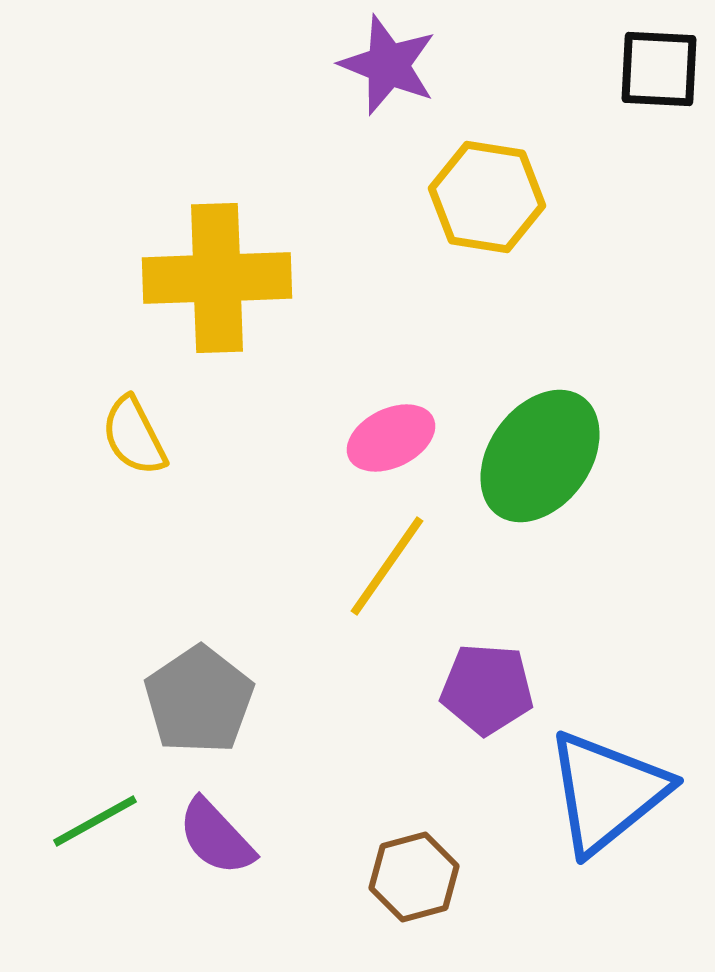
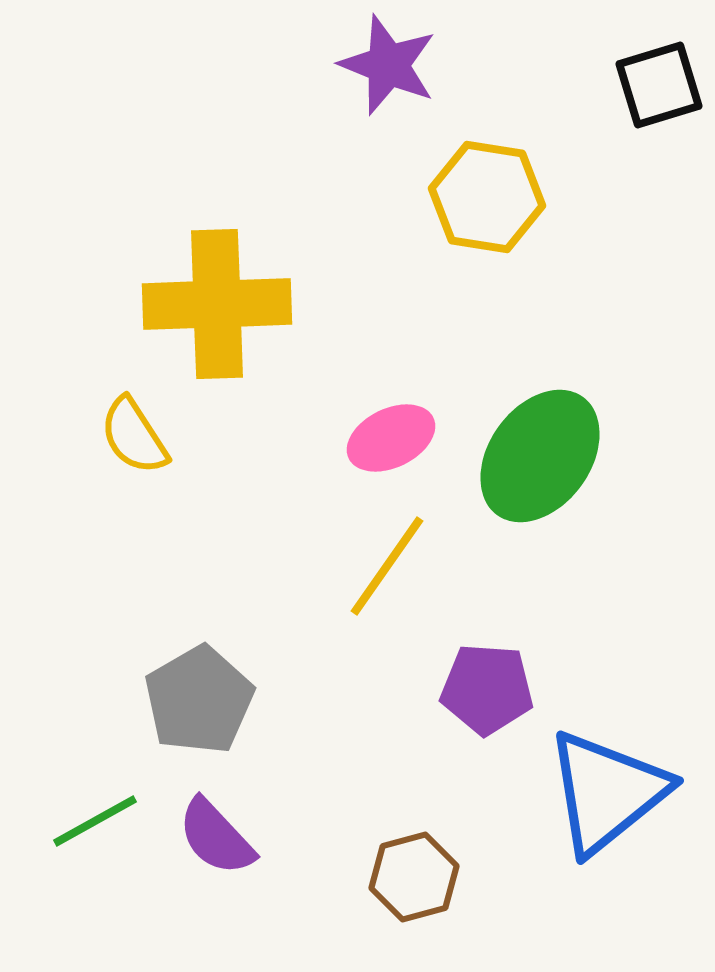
black square: moved 16 px down; rotated 20 degrees counterclockwise
yellow cross: moved 26 px down
yellow semicircle: rotated 6 degrees counterclockwise
gray pentagon: rotated 4 degrees clockwise
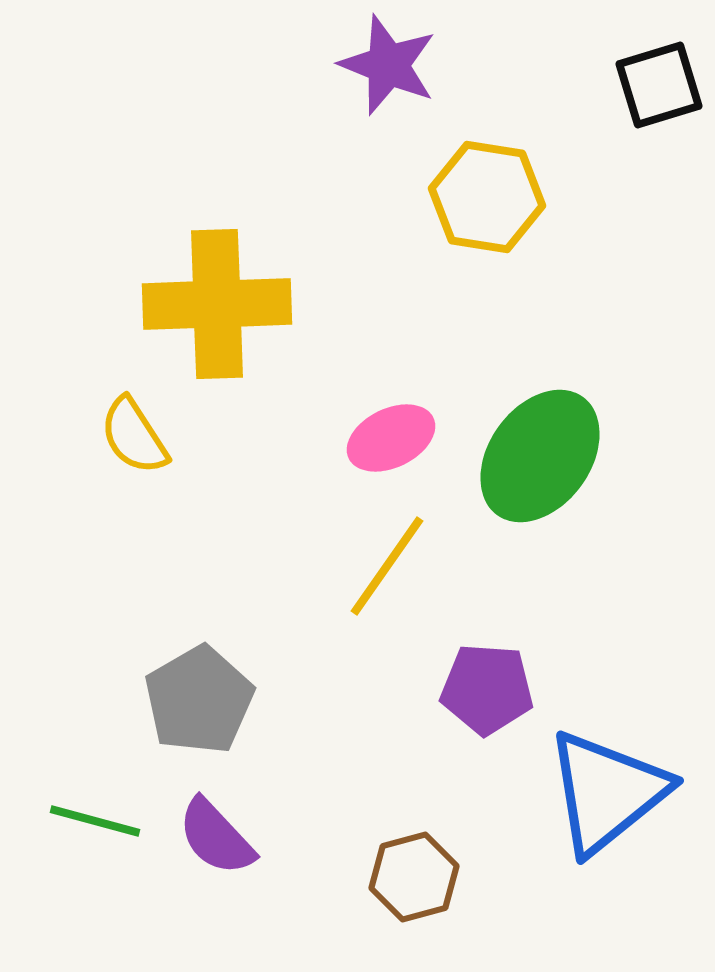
green line: rotated 44 degrees clockwise
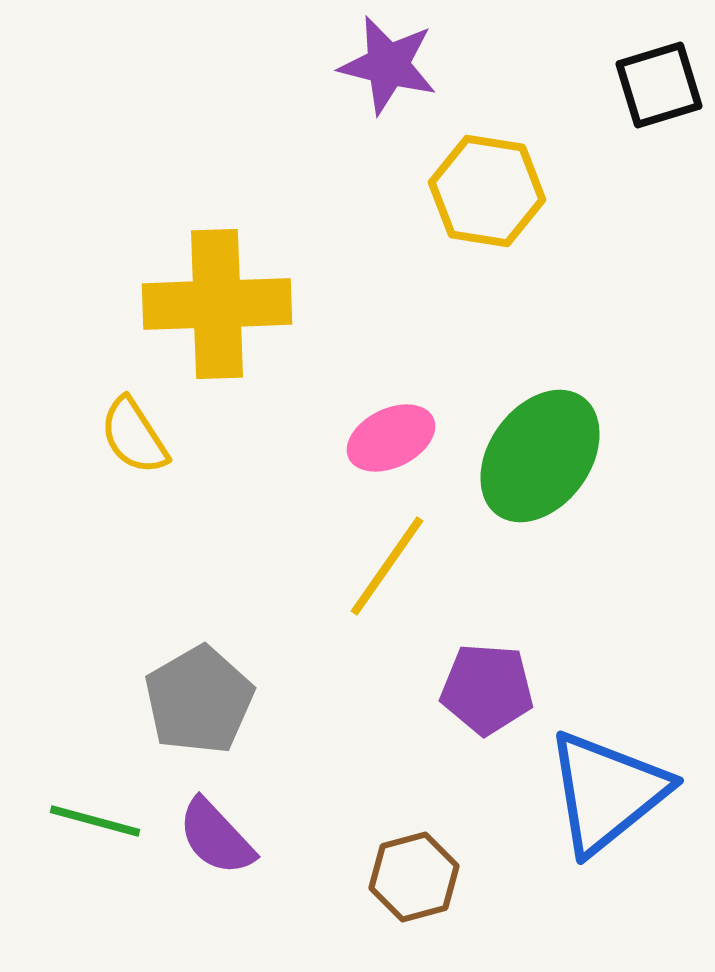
purple star: rotated 8 degrees counterclockwise
yellow hexagon: moved 6 px up
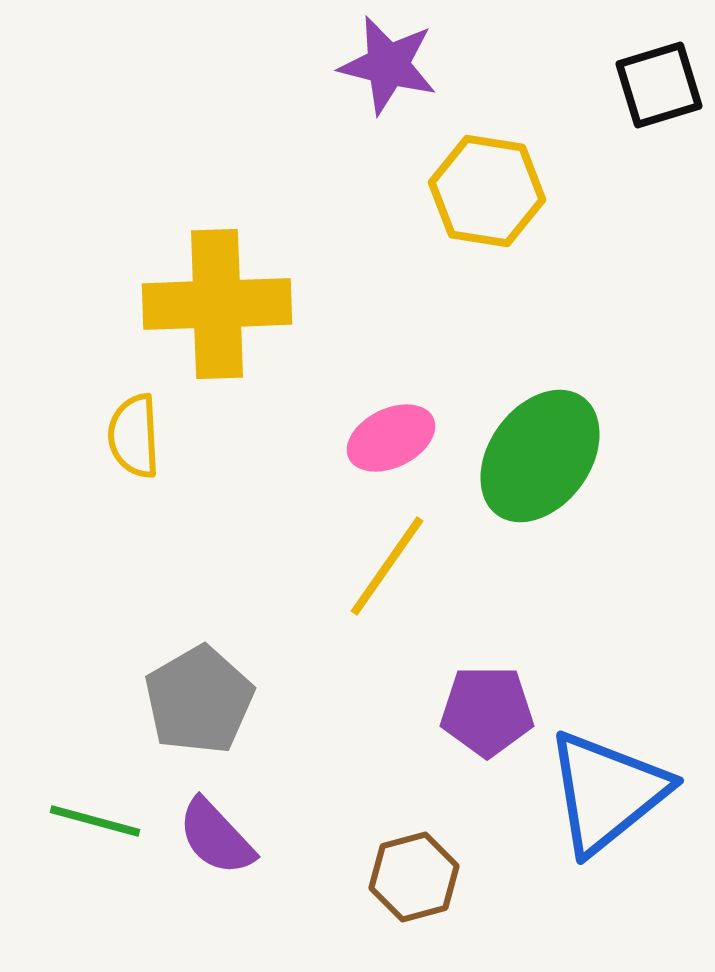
yellow semicircle: rotated 30 degrees clockwise
purple pentagon: moved 22 px down; rotated 4 degrees counterclockwise
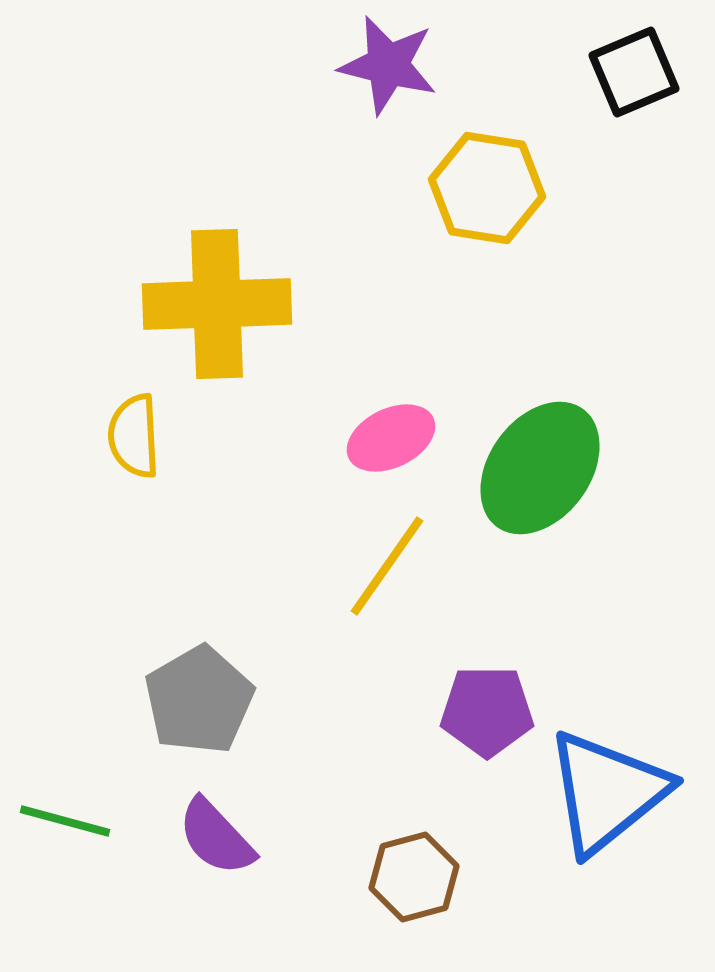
black square: moved 25 px left, 13 px up; rotated 6 degrees counterclockwise
yellow hexagon: moved 3 px up
green ellipse: moved 12 px down
green line: moved 30 px left
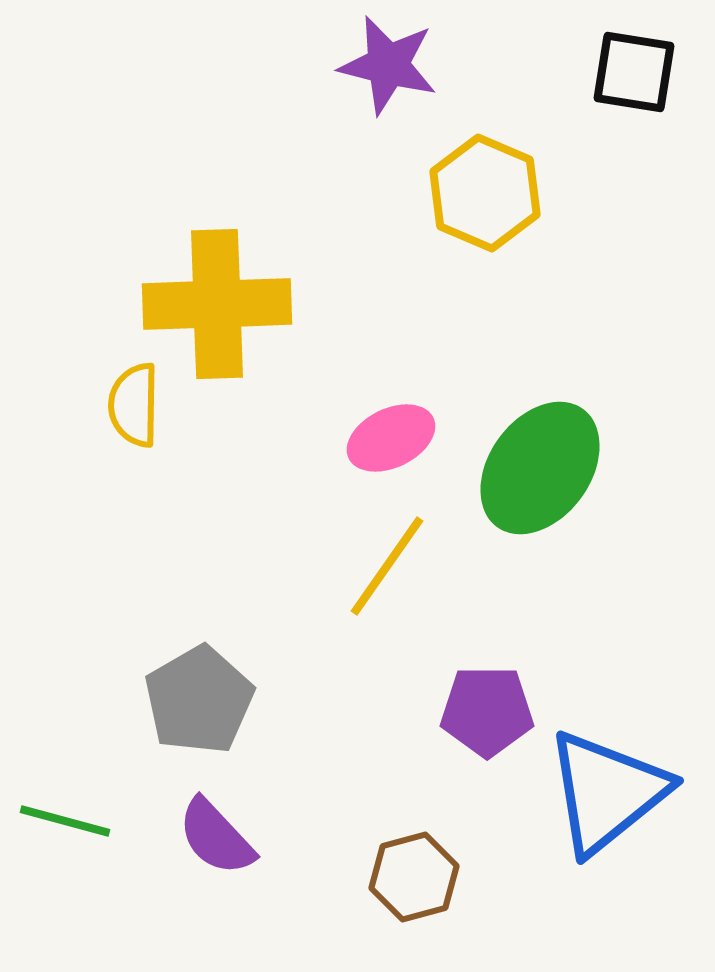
black square: rotated 32 degrees clockwise
yellow hexagon: moved 2 px left, 5 px down; rotated 14 degrees clockwise
yellow semicircle: moved 31 px up; rotated 4 degrees clockwise
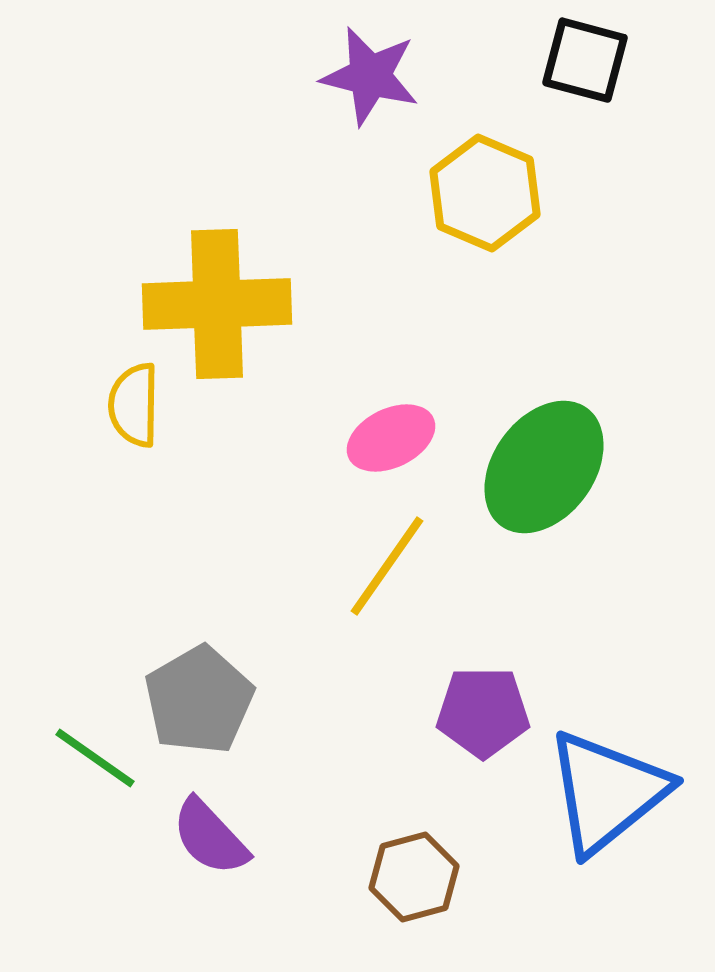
purple star: moved 18 px left, 11 px down
black square: moved 49 px left, 12 px up; rotated 6 degrees clockwise
green ellipse: moved 4 px right, 1 px up
purple pentagon: moved 4 px left, 1 px down
green line: moved 30 px right, 63 px up; rotated 20 degrees clockwise
purple semicircle: moved 6 px left
